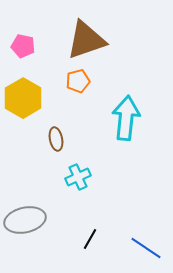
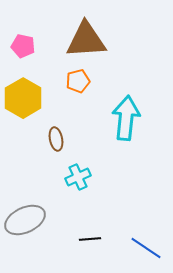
brown triangle: rotated 15 degrees clockwise
gray ellipse: rotated 12 degrees counterclockwise
black line: rotated 55 degrees clockwise
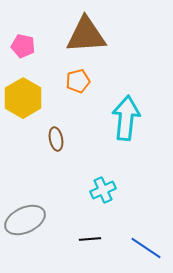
brown triangle: moved 5 px up
cyan cross: moved 25 px right, 13 px down
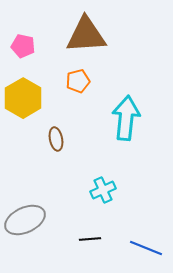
blue line: rotated 12 degrees counterclockwise
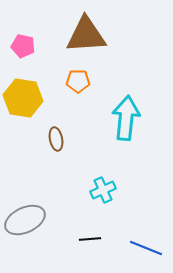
orange pentagon: rotated 15 degrees clockwise
yellow hexagon: rotated 21 degrees counterclockwise
